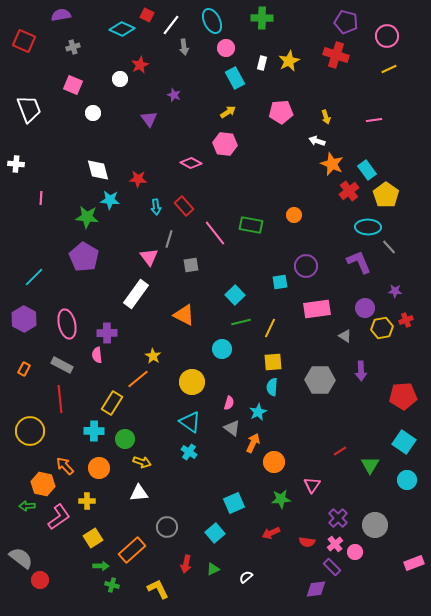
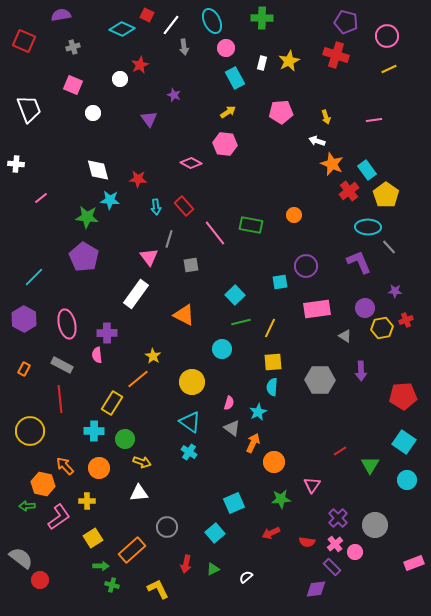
pink line at (41, 198): rotated 48 degrees clockwise
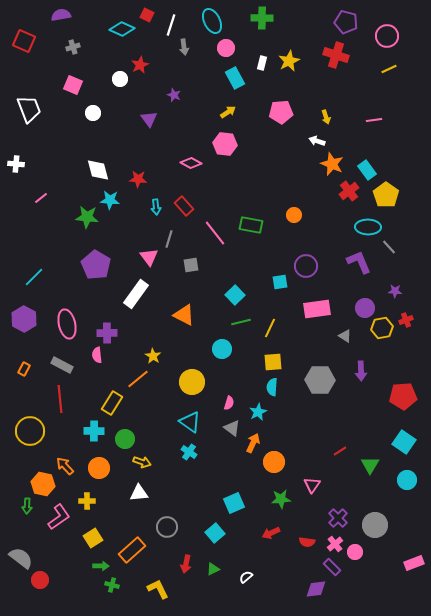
white line at (171, 25): rotated 20 degrees counterclockwise
purple pentagon at (84, 257): moved 12 px right, 8 px down
green arrow at (27, 506): rotated 84 degrees counterclockwise
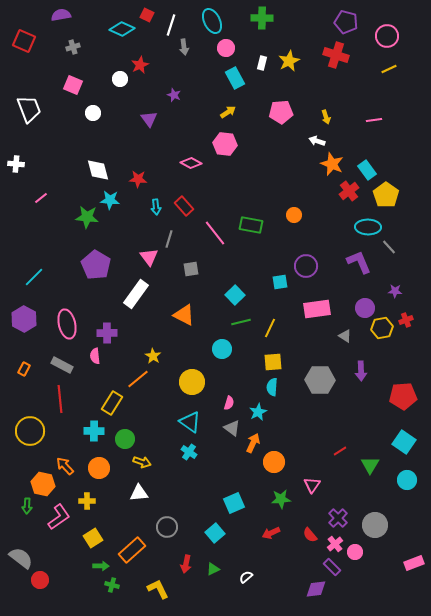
gray square at (191, 265): moved 4 px down
pink semicircle at (97, 355): moved 2 px left, 1 px down
red semicircle at (307, 542): moved 3 px right, 7 px up; rotated 42 degrees clockwise
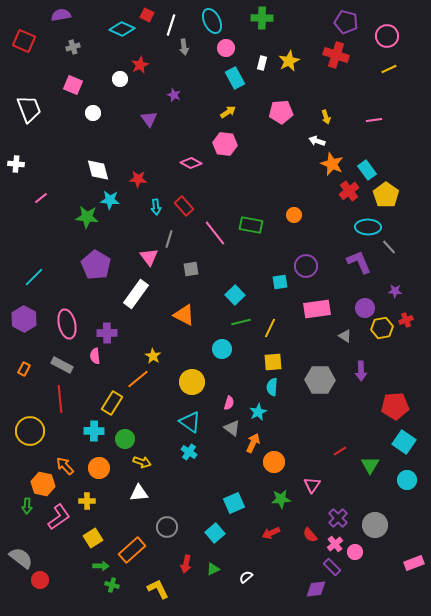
red pentagon at (403, 396): moved 8 px left, 10 px down
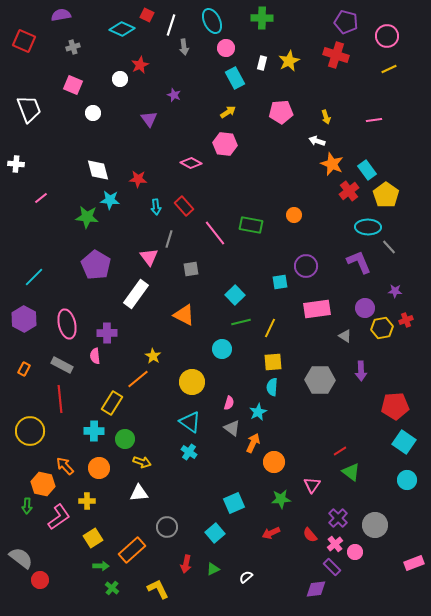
green triangle at (370, 465): moved 19 px left, 7 px down; rotated 24 degrees counterclockwise
green cross at (112, 585): moved 3 px down; rotated 24 degrees clockwise
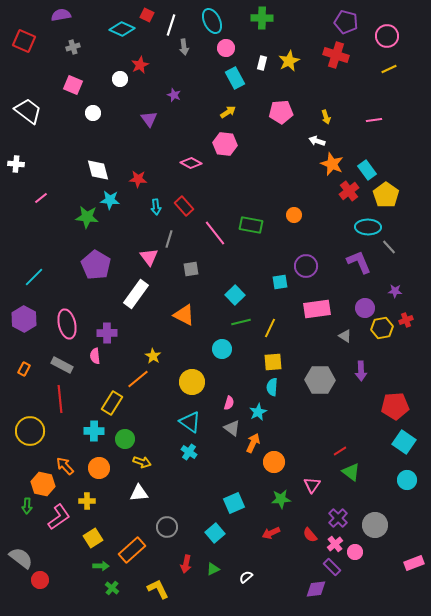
white trapezoid at (29, 109): moved 1 px left, 2 px down; rotated 32 degrees counterclockwise
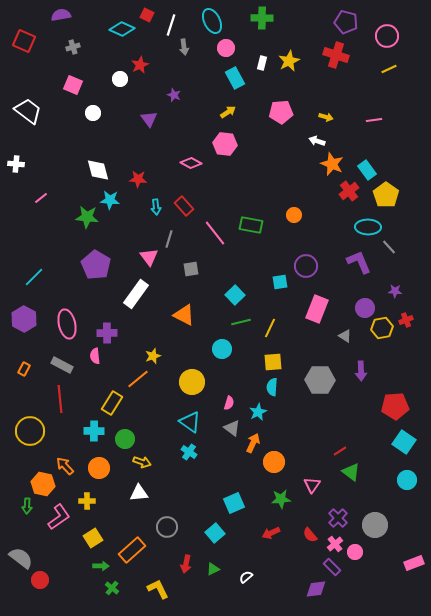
yellow arrow at (326, 117): rotated 56 degrees counterclockwise
pink rectangle at (317, 309): rotated 60 degrees counterclockwise
yellow star at (153, 356): rotated 21 degrees clockwise
